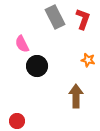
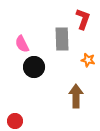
gray rectangle: moved 7 px right, 22 px down; rotated 25 degrees clockwise
black circle: moved 3 px left, 1 px down
red circle: moved 2 px left
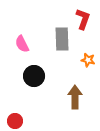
black circle: moved 9 px down
brown arrow: moved 1 px left, 1 px down
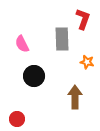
orange star: moved 1 px left, 2 px down
red circle: moved 2 px right, 2 px up
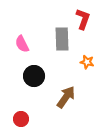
brown arrow: moved 9 px left; rotated 35 degrees clockwise
red circle: moved 4 px right
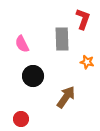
black circle: moved 1 px left
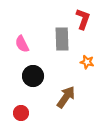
red circle: moved 6 px up
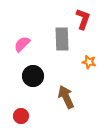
pink semicircle: rotated 72 degrees clockwise
orange star: moved 2 px right
brown arrow: rotated 60 degrees counterclockwise
red circle: moved 3 px down
